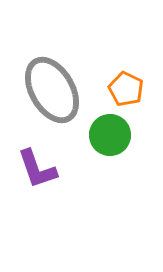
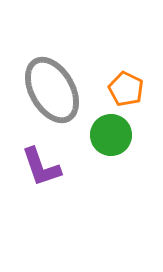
green circle: moved 1 px right
purple L-shape: moved 4 px right, 2 px up
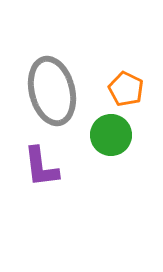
gray ellipse: moved 1 px down; rotated 16 degrees clockwise
purple L-shape: rotated 12 degrees clockwise
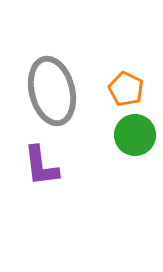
green circle: moved 24 px right
purple L-shape: moved 1 px up
